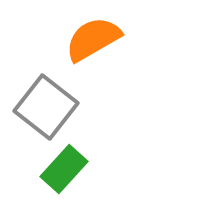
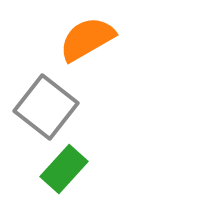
orange semicircle: moved 6 px left
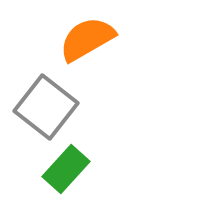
green rectangle: moved 2 px right
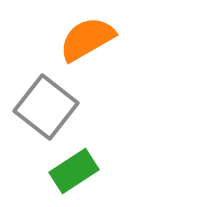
green rectangle: moved 8 px right, 2 px down; rotated 15 degrees clockwise
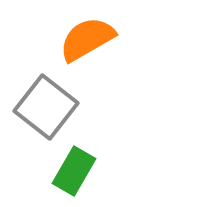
green rectangle: rotated 27 degrees counterclockwise
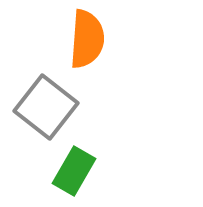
orange semicircle: rotated 124 degrees clockwise
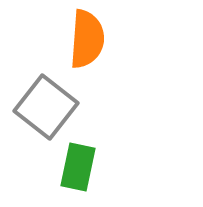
green rectangle: moved 4 px right, 4 px up; rotated 18 degrees counterclockwise
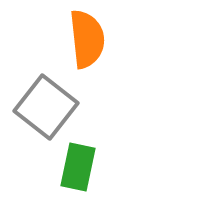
orange semicircle: rotated 10 degrees counterclockwise
